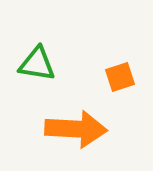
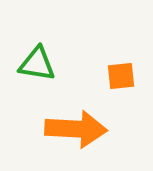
orange square: moved 1 px right, 1 px up; rotated 12 degrees clockwise
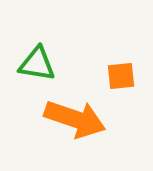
orange arrow: moved 1 px left, 10 px up; rotated 16 degrees clockwise
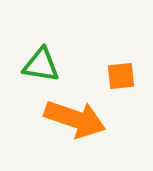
green triangle: moved 4 px right, 1 px down
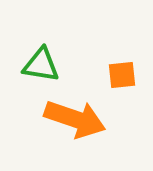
orange square: moved 1 px right, 1 px up
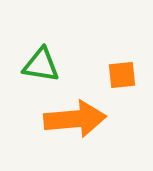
orange arrow: rotated 24 degrees counterclockwise
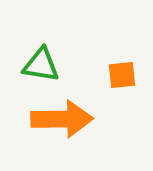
orange arrow: moved 13 px left; rotated 4 degrees clockwise
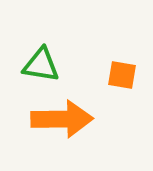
orange square: rotated 16 degrees clockwise
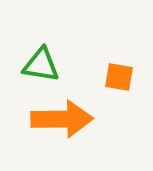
orange square: moved 3 px left, 2 px down
